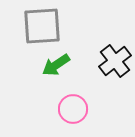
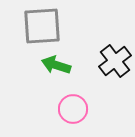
green arrow: rotated 52 degrees clockwise
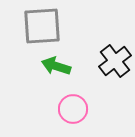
green arrow: moved 1 px down
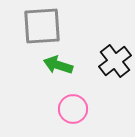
green arrow: moved 2 px right, 1 px up
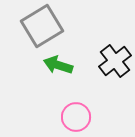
gray square: rotated 27 degrees counterclockwise
pink circle: moved 3 px right, 8 px down
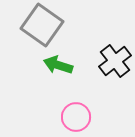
gray square: moved 1 px up; rotated 24 degrees counterclockwise
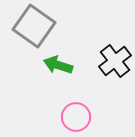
gray square: moved 8 px left, 1 px down
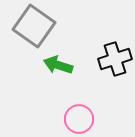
black cross: moved 2 px up; rotated 20 degrees clockwise
pink circle: moved 3 px right, 2 px down
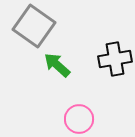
black cross: rotated 8 degrees clockwise
green arrow: moved 1 px left; rotated 24 degrees clockwise
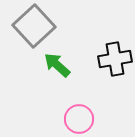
gray square: rotated 12 degrees clockwise
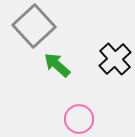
black cross: rotated 32 degrees counterclockwise
